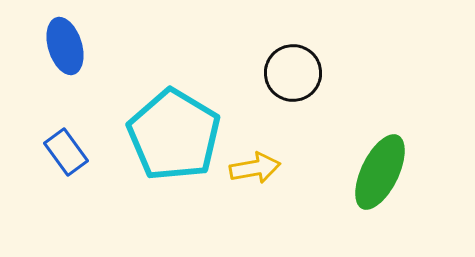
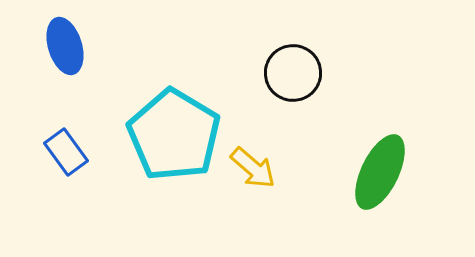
yellow arrow: moved 2 px left; rotated 51 degrees clockwise
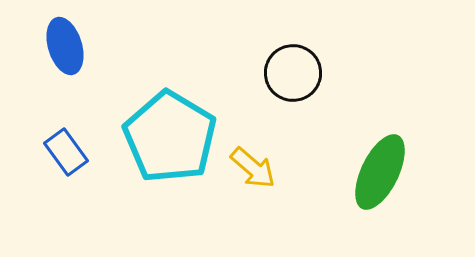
cyan pentagon: moved 4 px left, 2 px down
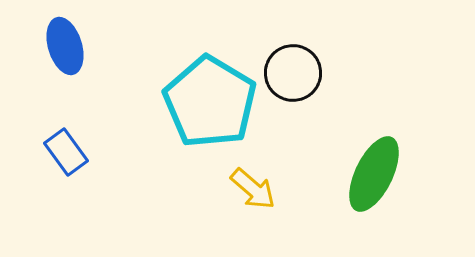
cyan pentagon: moved 40 px right, 35 px up
yellow arrow: moved 21 px down
green ellipse: moved 6 px left, 2 px down
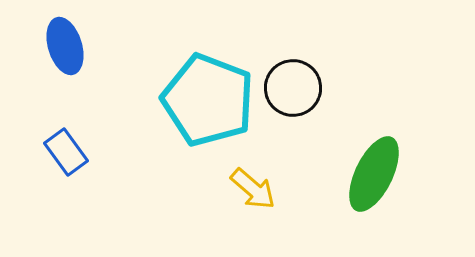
black circle: moved 15 px down
cyan pentagon: moved 2 px left, 2 px up; rotated 10 degrees counterclockwise
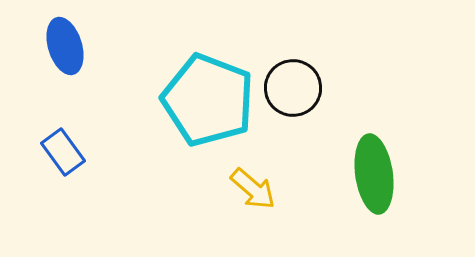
blue rectangle: moved 3 px left
green ellipse: rotated 34 degrees counterclockwise
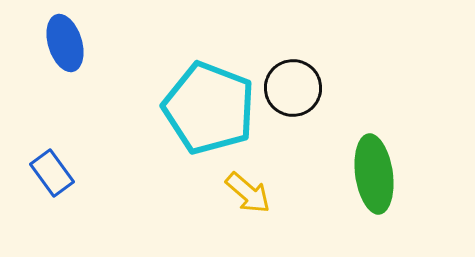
blue ellipse: moved 3 px up
cyan pentagon: moved 1 px right, 8 px down
blue rectangle: moved 11 px left, 21 px down
yellow arrow: moved 5 px left, 4 px down
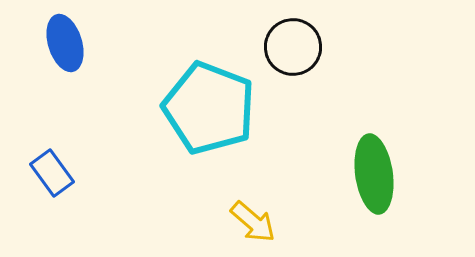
black circle: moved 41 px up
yellow arrow: moved 5 px right, 29 px down
